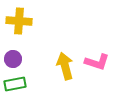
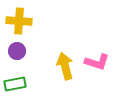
purple circle: moved 4 px right, 8 px up
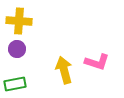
purple circle: moved 2 px up
yellow arrow: moved 1 px left, 4 px down
